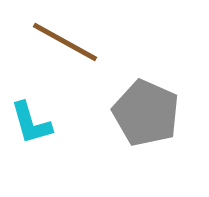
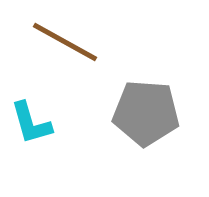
gray pentagon: rotated 20 degrees counterclockwise
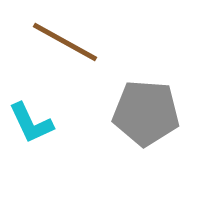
cyan L-shape: rotated 9 degrees counterclockwise
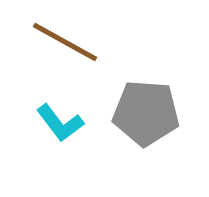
cyan L-shape: moved 29 px right; rotated 12 degrees counterclockwise
